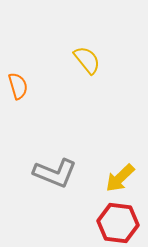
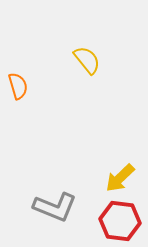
gray L-shape: moved 34 px down
red hexagon: moved 2 px right, 2 px up
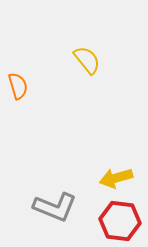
yellow arrow: moved 4 px left; rotated 28 degrees clockwise
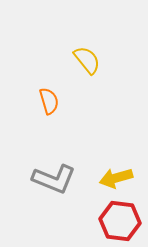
orange semicircle: moved 31 px right, 15 px down
gray L-shape: moved 1 px left, 28 px up
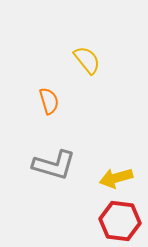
gray L-shape: moved 14 px up; rotated 6 degrees counterclockwise
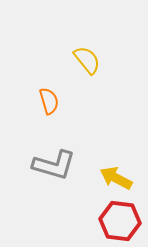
yellow arrow: rotated 44 degrees clockwise
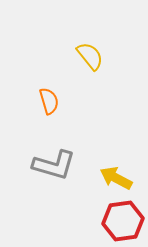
yellow semicircle: moved 3 px right, 4 px up
red hexagon: moved 3 px right; rotated 15 degrees counterclockwise
